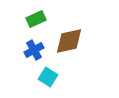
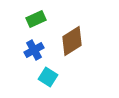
brown diamond: moved 3 px right; rotated 20 degrees counterclockwise
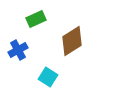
blue cross: moved 16 px left
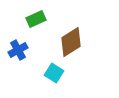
brown diamond: moved 1 px left, 1 px down
cyan square: moved 6 px right, 4 px up
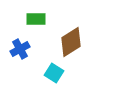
green rectangle: rotated 24 degrees clockwise
blue cross: moved 2 px right, 1 px up
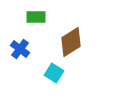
green rectangle: moved 2 px up
blue cross: rotated 24 degrees counterclockwise
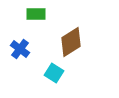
green rectangle: moved 3 px up
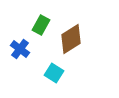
green rectangle: moved 5 px right, 11 px down; rotated 60 degrees counterclockwise
brown diamond: moved 3 px up
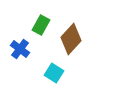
brown diamond: rotated 16 degrees counterclockwise
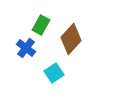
blue cross: moved 6 px right, 1 px up
cyan square: rotated 24 degrees clockwise
